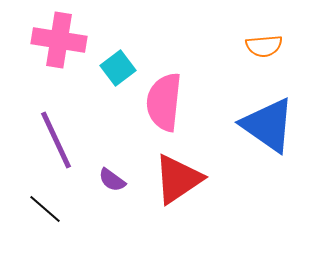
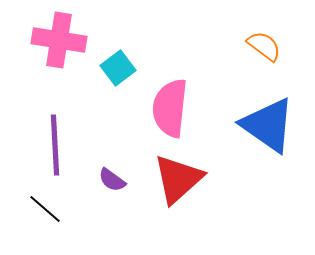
orange semicircle: rotated 138 degrees counterclockwise
pink semicircle: moved 6 px right, 6 px down
purple line: moved 1 px left, 5 px down; rotated 22 degrees clockwise
red triangle: rotated 8 degrees counterclockwise
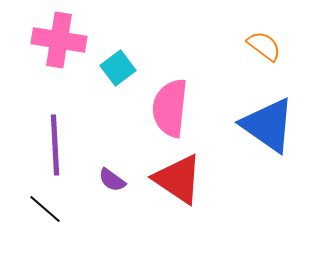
red triangle: rotated 44 degrees counterclockwise
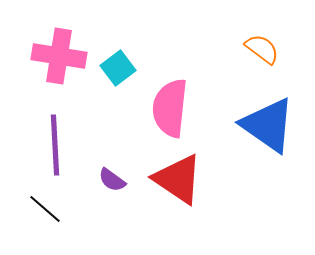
pink cross: moved 16 px down
orange semicircle: moved 2 px left, 3 px down
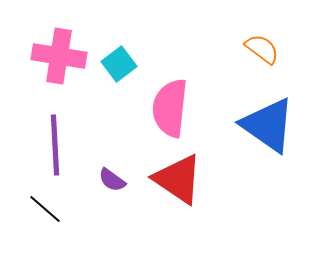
cyan square: moved 1 px right, 4 px up
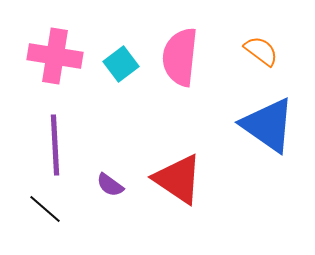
orange semicircle: moved 1 px left, 2 px down
pink cross: moved 4 px left
cyan square: moved 2 px right
pink semicircle: moved 10 px right, 51 px up
purple semicircle: moved 2 px left, 5 px down
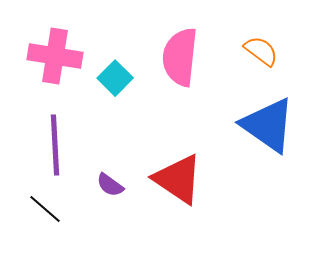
cyan square: moved 6 px left, 14 px down; rotated 8 degrees counterclockwise
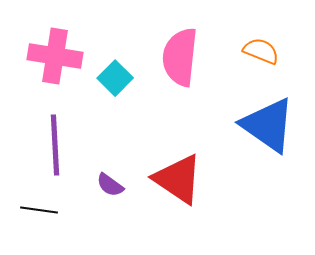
orange semicircle: rotated 15 degrees counterclockwise
black line: moved 6 px left, 1 px down; rotated 33 degrees counterclockwise
